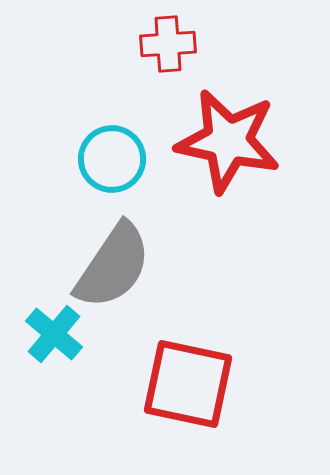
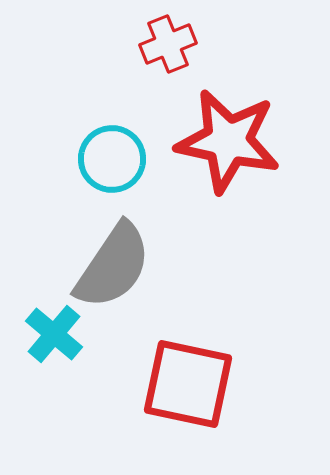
red cross: rotated 18 degrees counterclockwise
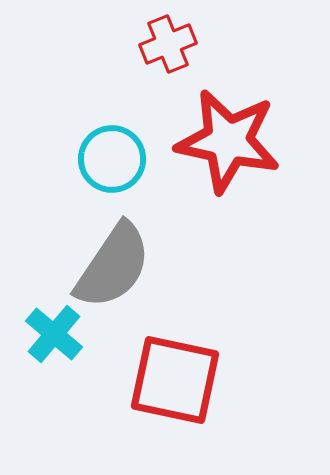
red square: moved 13 px left, 4 px up
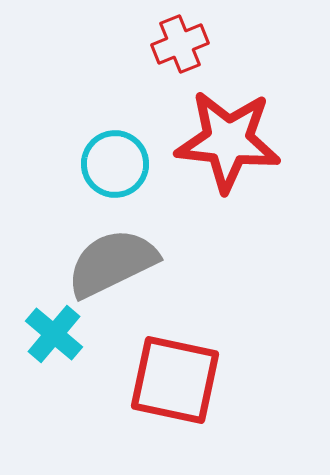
red cross: moved 12 px right
red star: rotated 6 degrees counterclockwise
cyan circle: moved 3 px right, 5 px down
gray semicircle: moved 1 px left, 3 px up; rotated 150 degrees counterclockwise
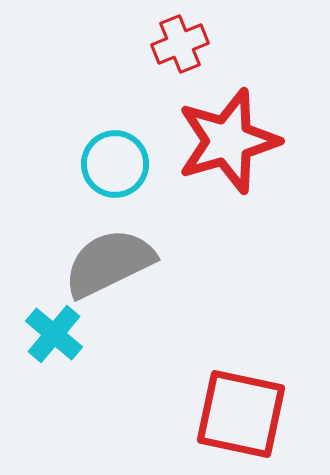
red star: rotated 22 degrees counterclockwise
gray semicircle: moved 3 px left
red square: moved 66 px right, 34 px down
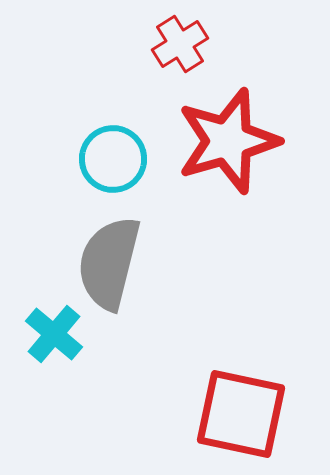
red cross: rotated 10 degrees counterclockwise
cyan circle: moved 2 px left, 5 px up
gray semicircle: rotated 50 degrees counterclockwise
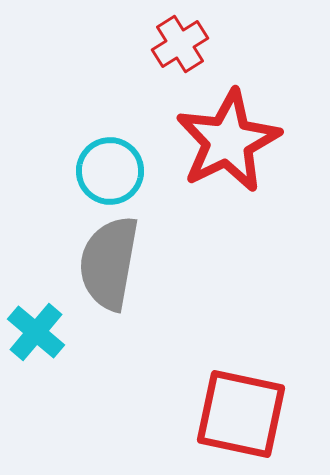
red star: rotated 10 degrees counterclockwise
cyan circle: moved 3 px left, 12 px down
gray semicircle: rotated 4 degrees counterclockwise
cyan cross: moved 18 px left, 2 px up
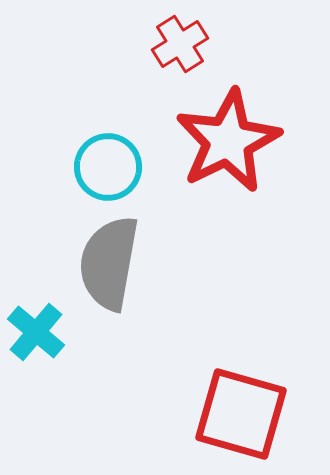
cyan circle: moved 2 px left, 4 px up
red square: rotated 4 degrees clockwise
